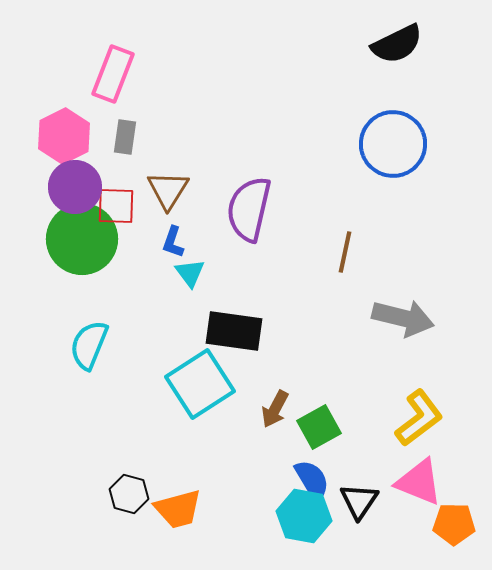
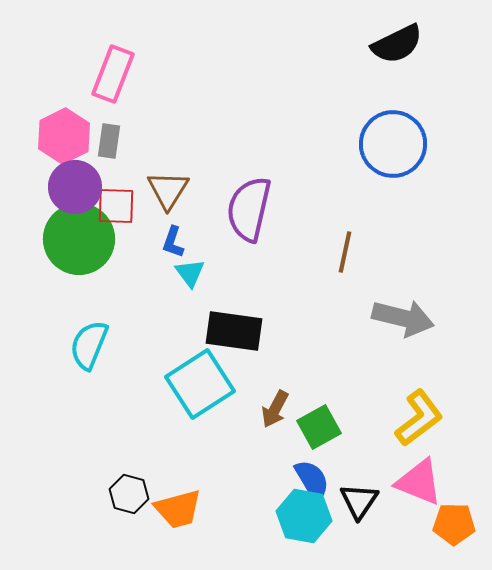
gray rectangle: moved 16 px left, 4 px down
green circle: moved 3 px left
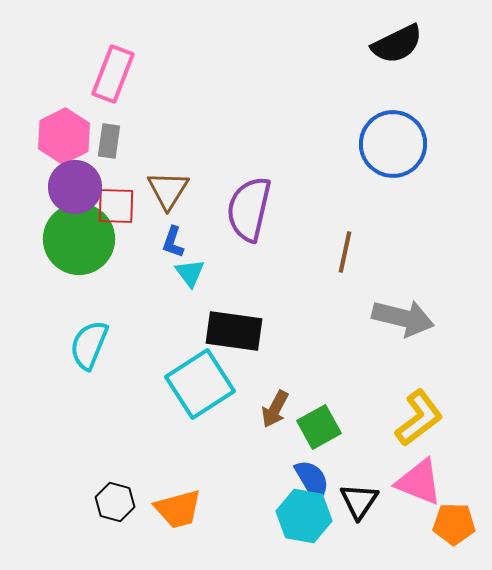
black hexagon: moved 14 px left, 8 px down
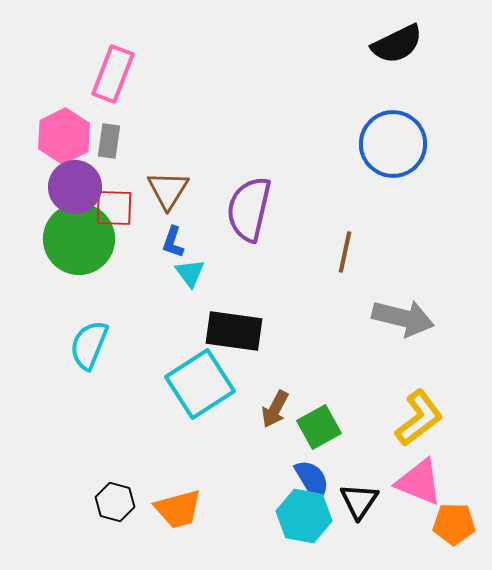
red square: moved 2 px left, 2 px down
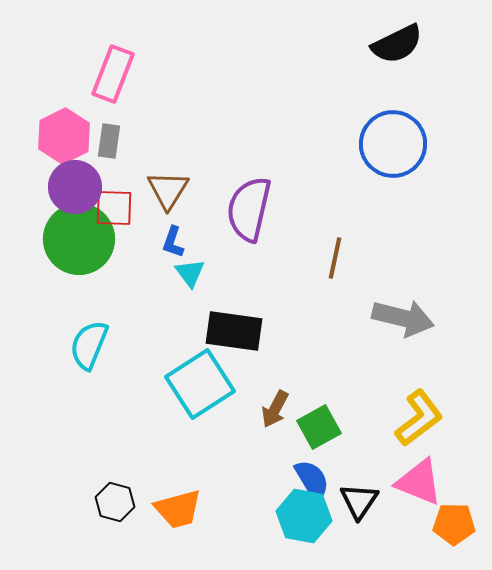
brown line: moved 10 px left, 6 px down
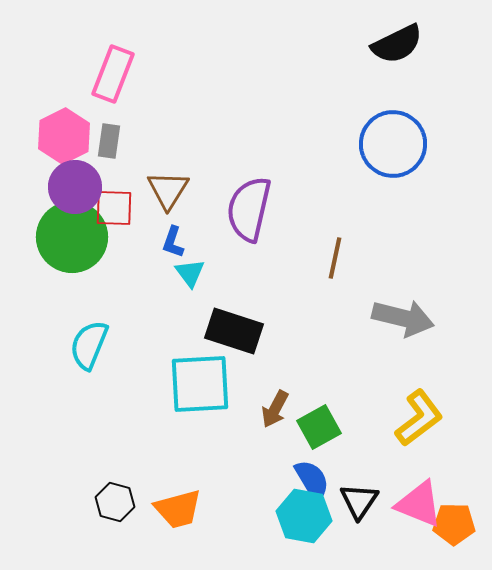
green circle: moved 7 px left, 2 px up
black rectangle: rotated 10 degrees clockwise
cyan square: rotated 30 degrees clockwise
pink triangle: moved 22 px down
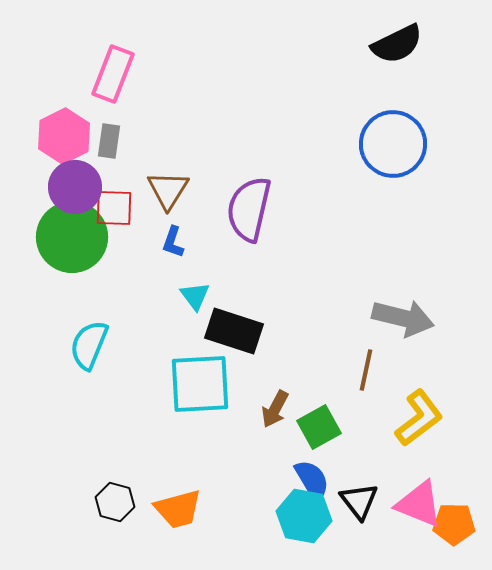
brown line: moved 31 px right, 112 px down
cyan triangle: moved 5 px right, 23 px down
black triangle: rotated 12 degrees counterclockwise
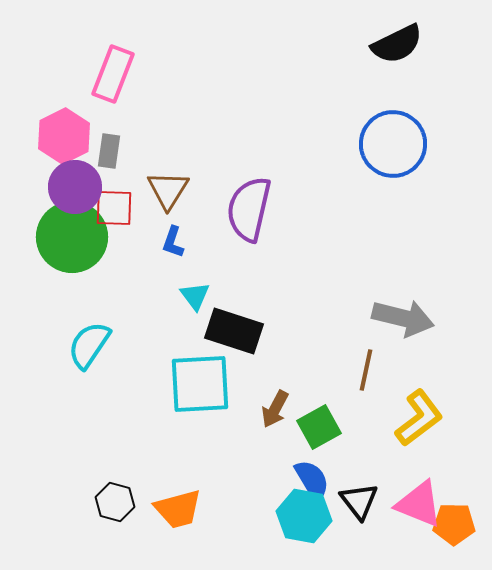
gray rectangle: moved 10 px down
cyan semicircle: rotated 12 degrees clockwise
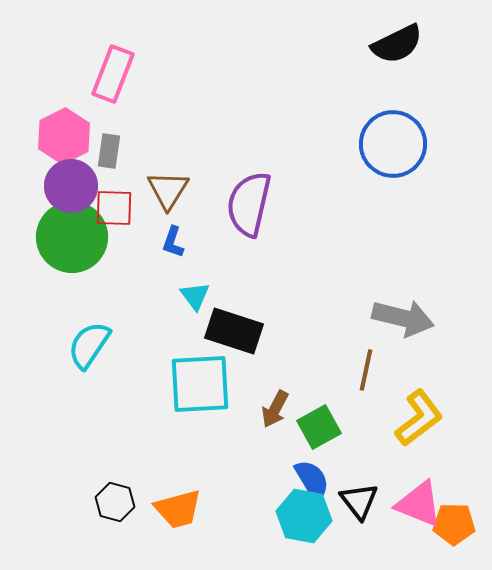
purple circle: moved 4 px left, 1 px up
purple semicircle: moved 5 px up
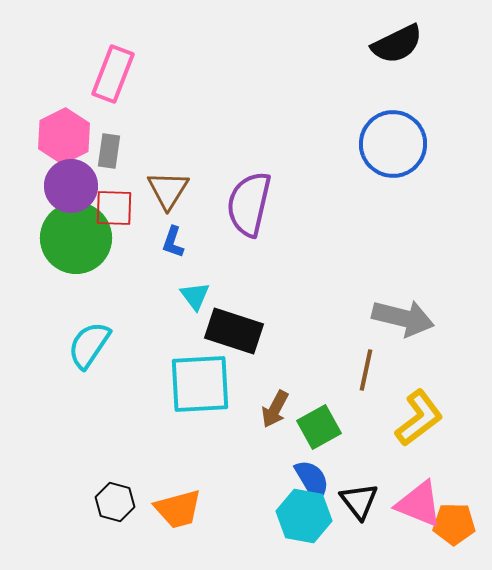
green circle: moved 4 px right, 1 px down
